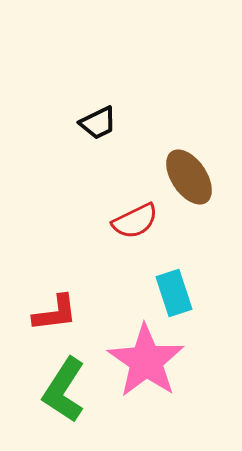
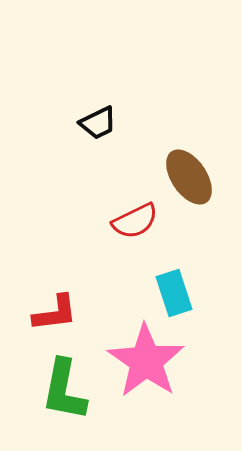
green L-shape: rotated 22 degrees counterclockwise
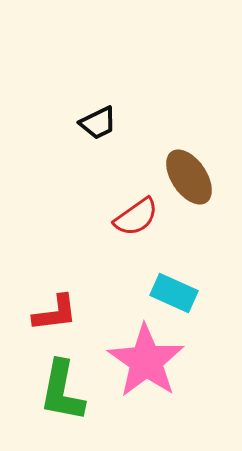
red semicircle: moved 1 px right, 4 px up; rotated 9 degrees counterclockwise
cyan rectangle: rotated 48 degrees counterclockwise
green L-shape: moved 2 px left, 1 px down
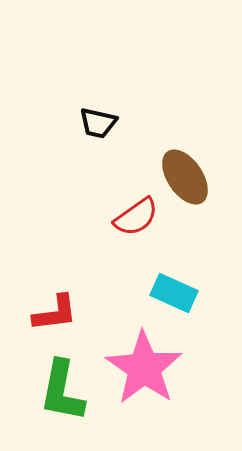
black trapezoid: rotated 39 degrees clockwise
brown ellipse: moved 4 px left
pink star: moved 2 px left, 7 px down
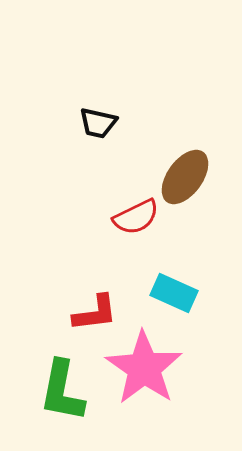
brown ellipse: rotated 70 degrees clockwise
red semicircle: rotated 9 degrees clockwise
red L-shape: moved 40 px right
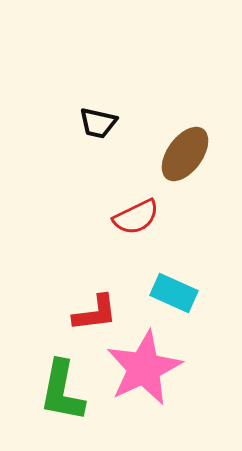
brown ellipse: moved 23 px up
pink star: rotated 12 degrees clockwise
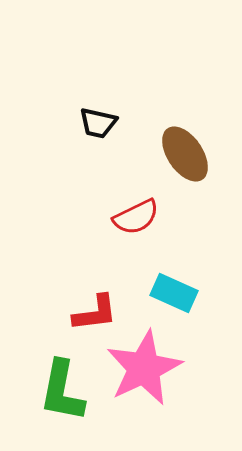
brown ellipse: rotated 70 degrees counterclockwise
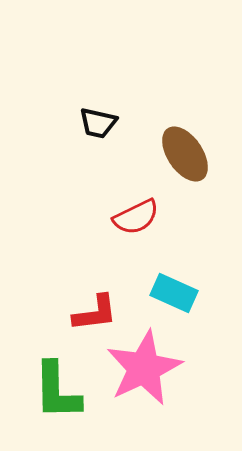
green L-shape: moved 5 px left; rotated 12 degrees counterclockwise
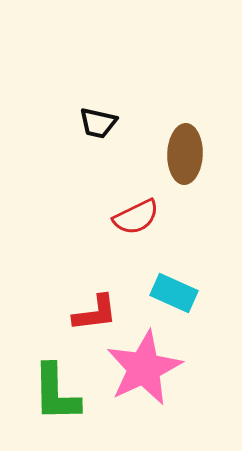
brown ellipse: rotated 36 degrees clockwise
green L-shape: moved 1 px left, 2 px down
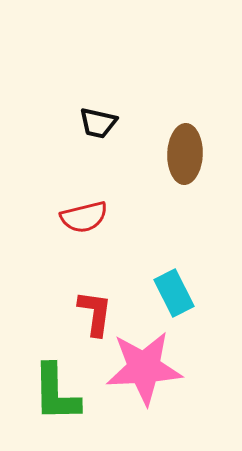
red semicircle: moved 52 px left; rotated 12 degrees clockwise
cyan rectangle: rotated 39 degrees clockwise
red L-shape: rotated 75 degrees counterclockwise
pink star: rotated 22 degrees clockwise
